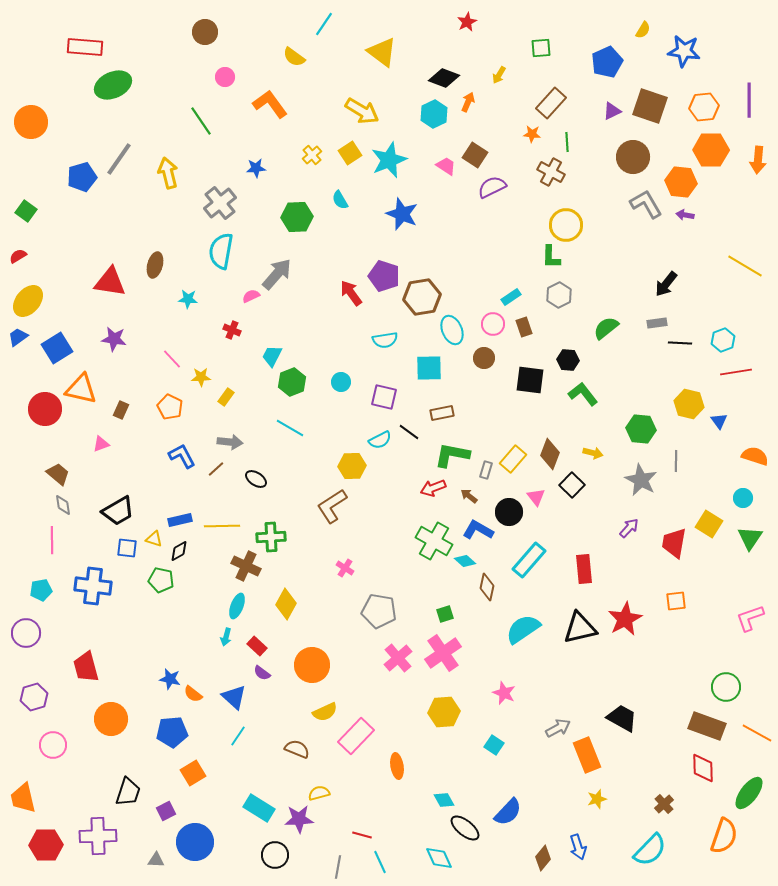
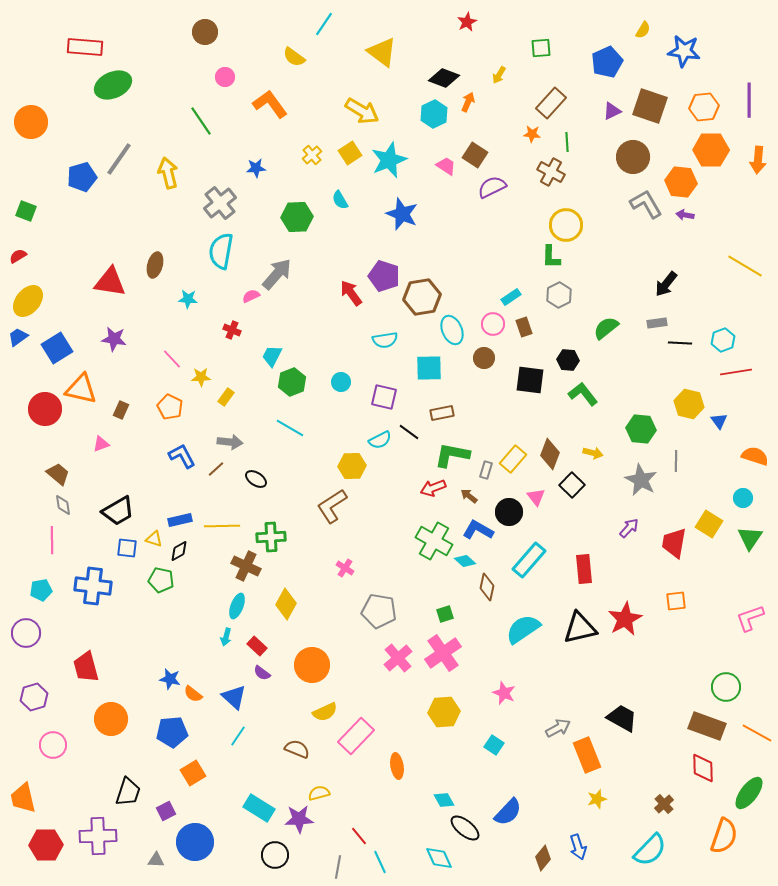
green square at (26, 211): rotated 15 degrees counterclockwise
red line at (362, 835): moved 3 px left, 1 px down; rotated 36 degrees clockwise
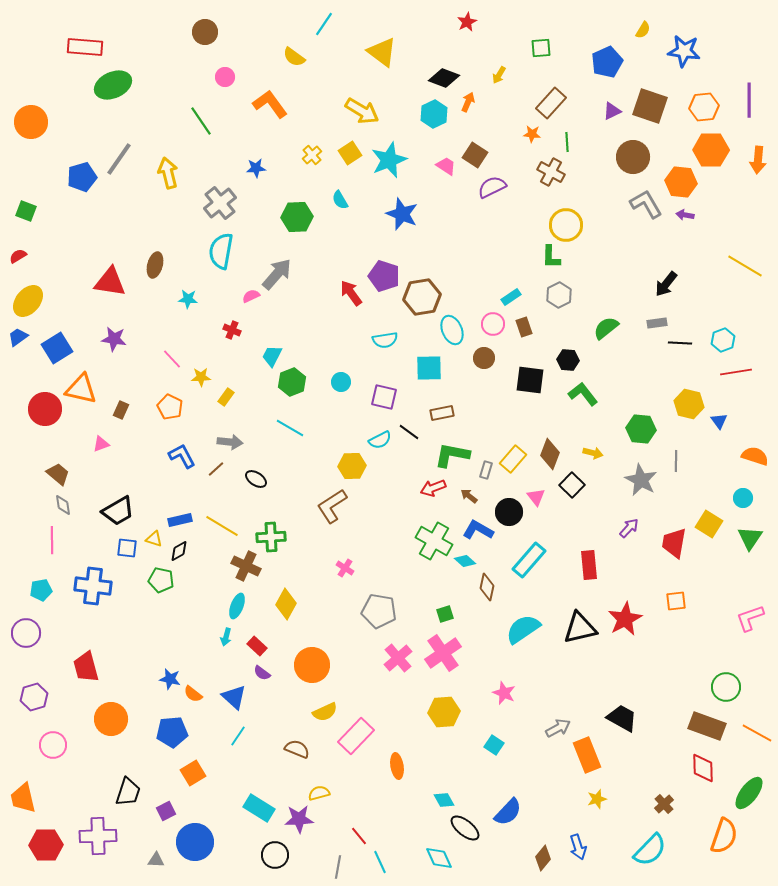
yellow line at (222, 526): rotated 32 degrees clockwise
red rectangle at (584, 569): moved 5 px right, 4 px up
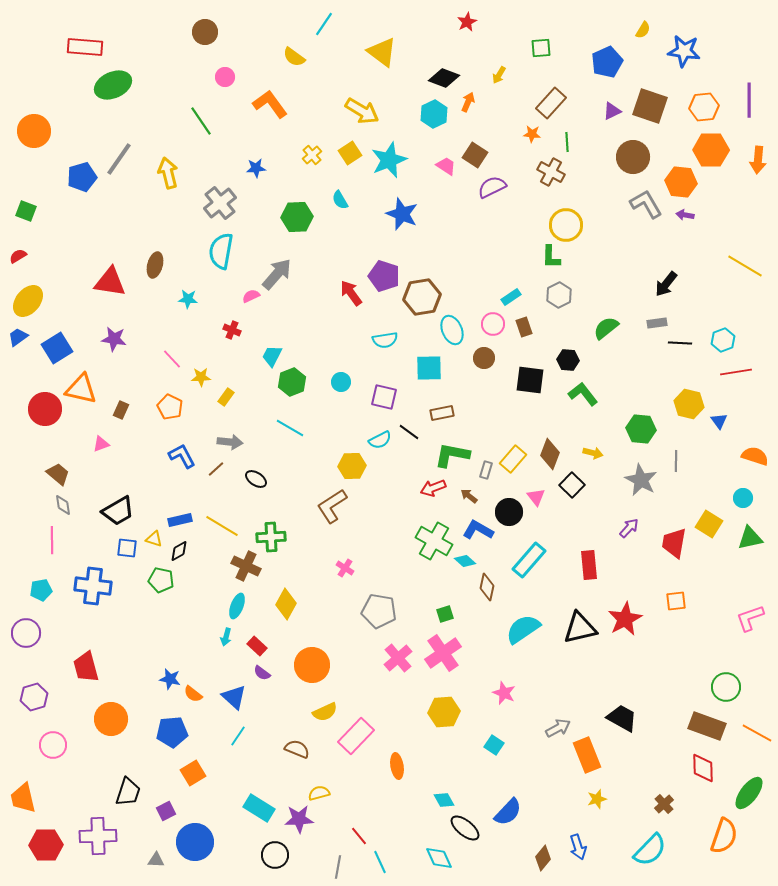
orange circle at (31, 122): moved 3 px right, 9 px down
green triangle at (750, 538): rotated 44 degrees clockwise
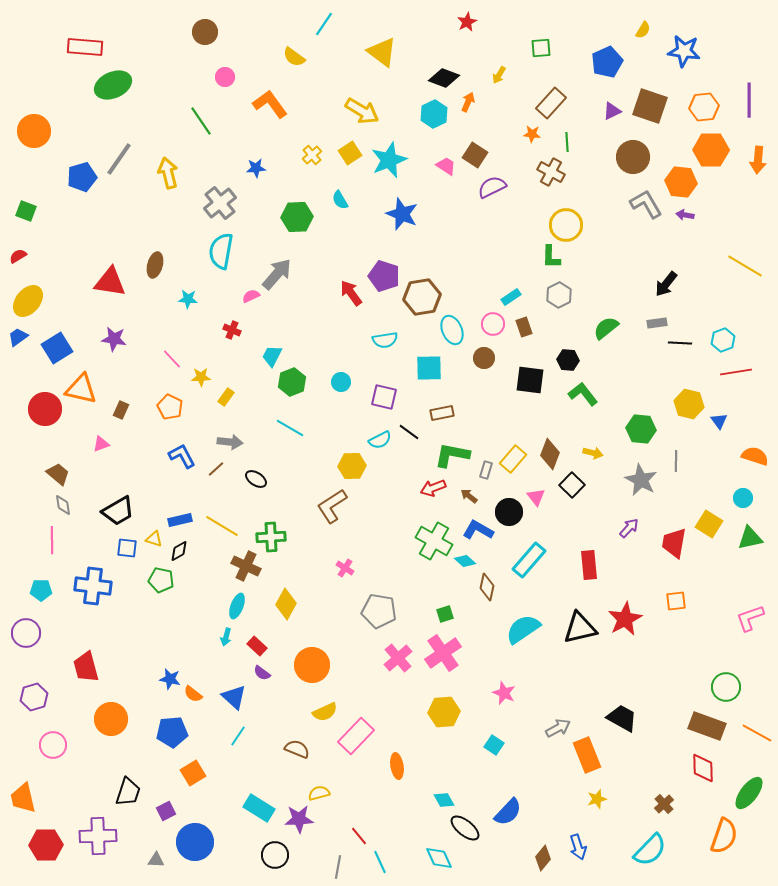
cyan pentagon at (41, 590): rotated 10 degrees clockwise
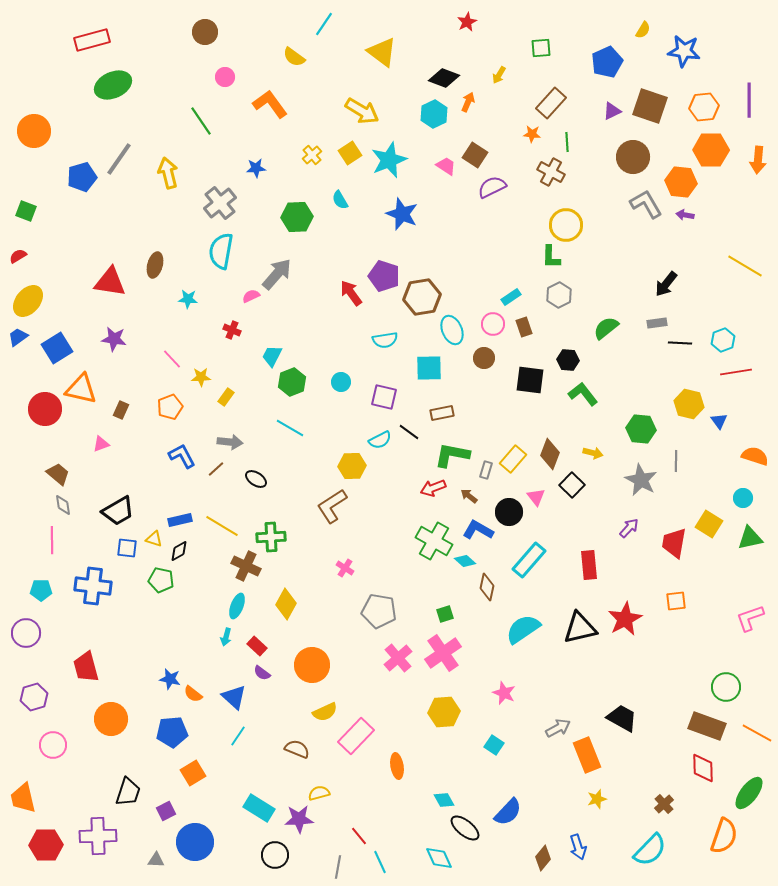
red rectangle at (85, 47): moved 7 px right, 7 px up; rotated 20 degrees counterclockwise
orange pentagon at (170, 407): rotated 25 degrees clockwise
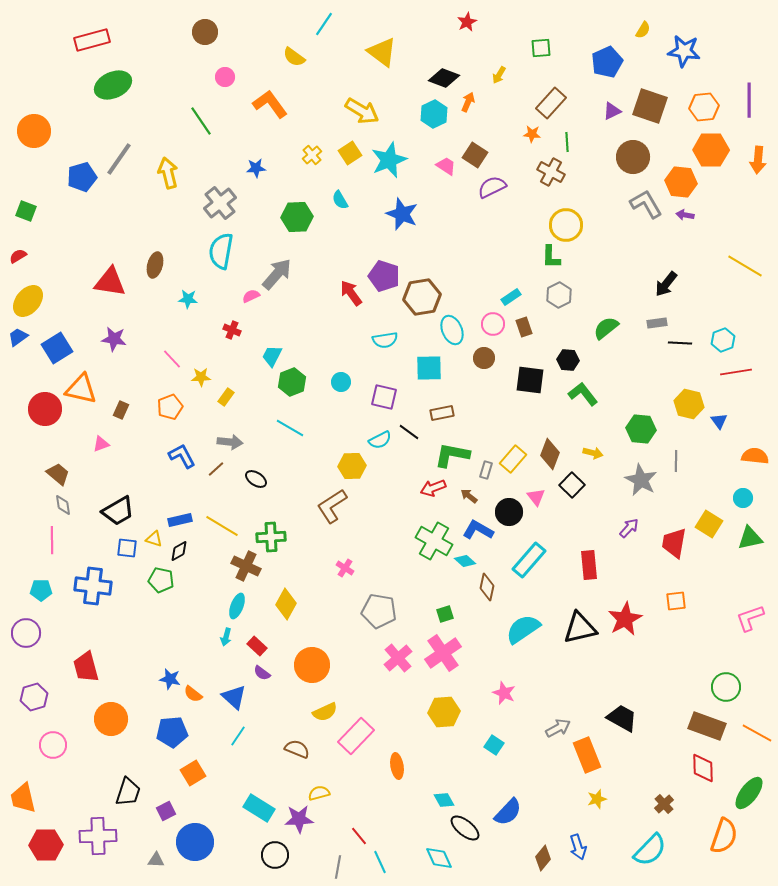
orange semicircle at (755, 456): rotated 12 degrees counterclockwise
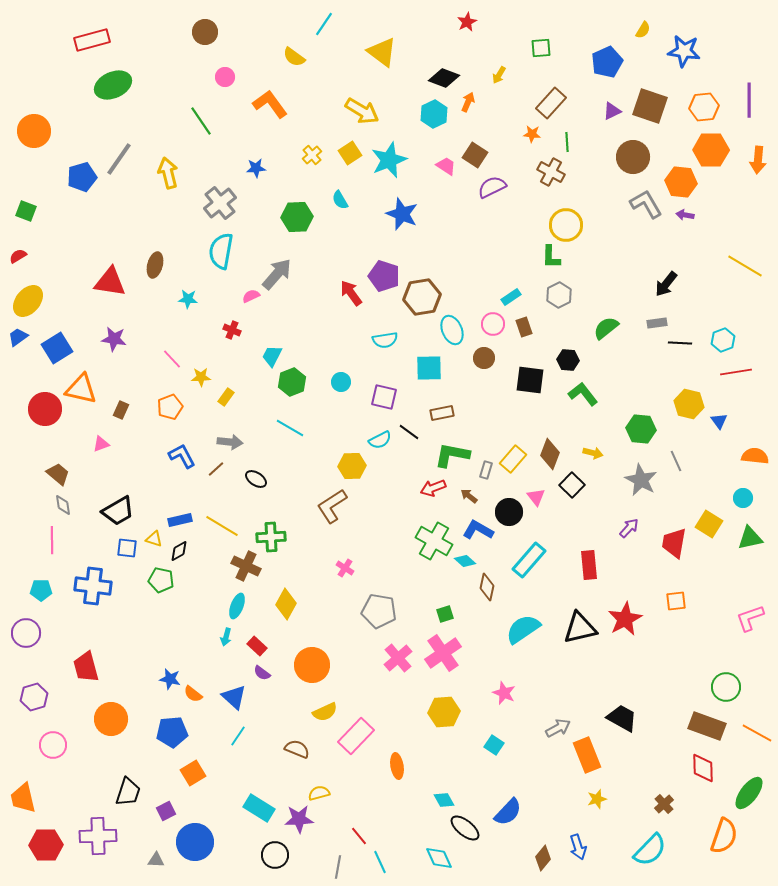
gray line at (676, 461): rotated 25 degrees counterclockwise
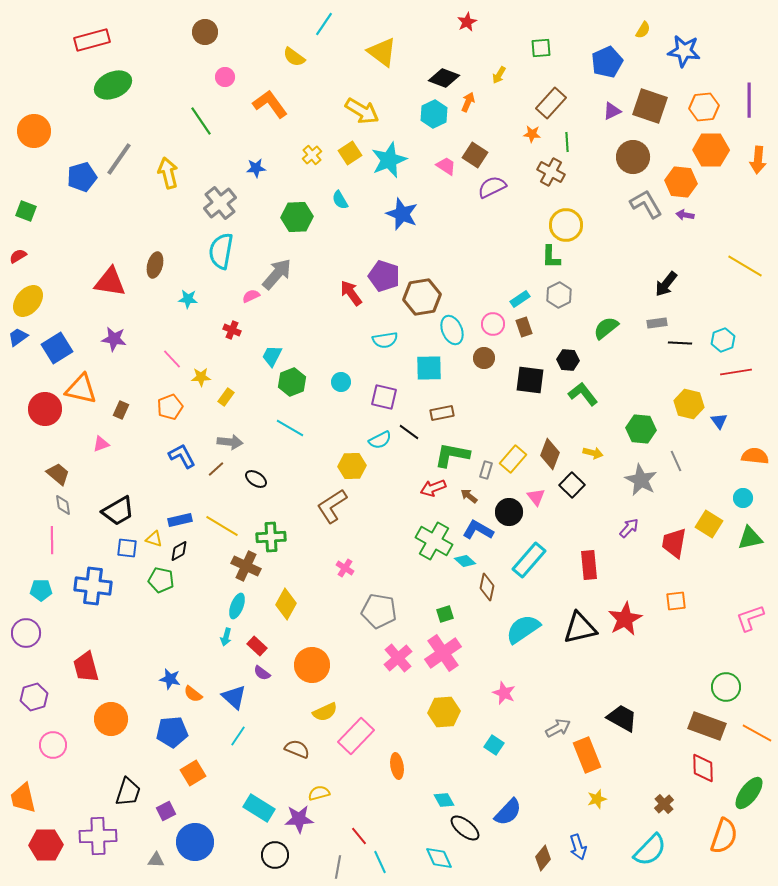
cyan rectangle at (511, 297): moved 9 px right, 2 px down
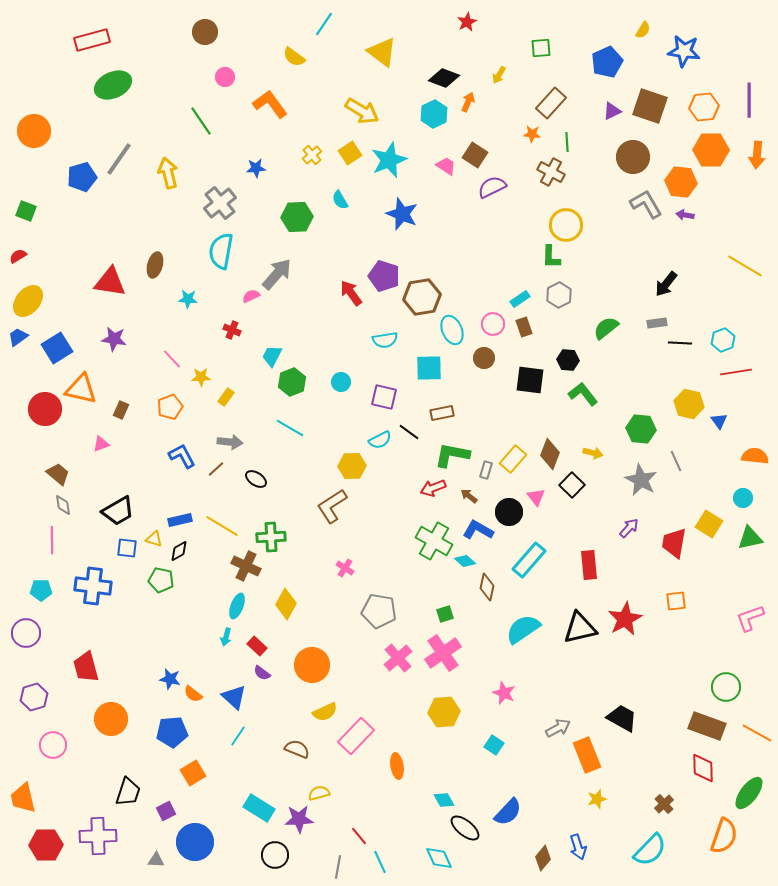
orange arrow at (758, 160): moved 1 px left, 5 px up
